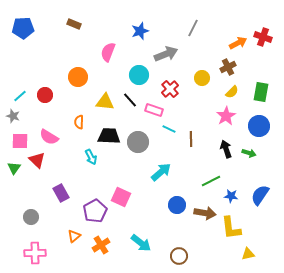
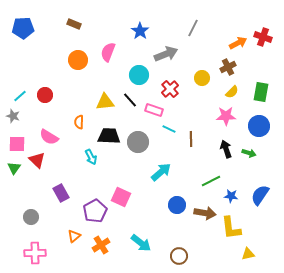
blue star at (140, 31): rotated 18 degrees counterclockwise
orange circle at (78, 77): moved 17 px up
yellow triangle at (105, 102): rotated 12 degrees counterclockwise
pink star at (226, 116): rotated 30 degrees clockwise
pink square at (20, 141): moved 3 px left, 3 px down
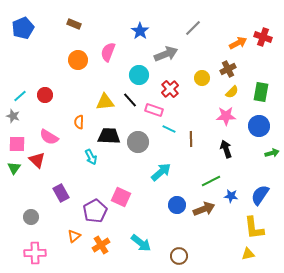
blue pentagon at (23, 28): rotated 20 degrees counterclockwise
gray line at (193, 28): rotated 18 degrees clockwise
brown cross at (228, 67): moved 2 px down
green arrow at (249, 153): moved 23 px right; rotated 32 degrees counterclockwise
brown arrow at (205, 213): moved 1 px left, 4 px up; rotated 30 degrees counterclockwise
yellow L-shape at (231, 228): moved 23 px right
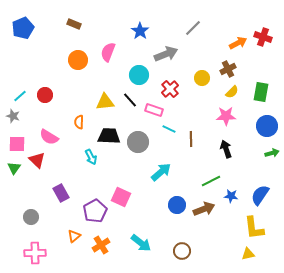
blue circle at (259, 126): moved 8 px right
brown circle at (179, 256): moved 3 px right, 5 px up
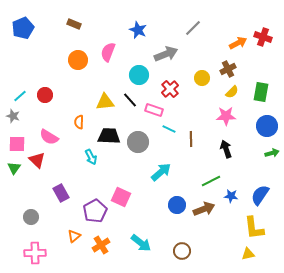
blue star at (140, 31): moved 2 px left, 1 px up; rotated 12 degrees counterclockwise
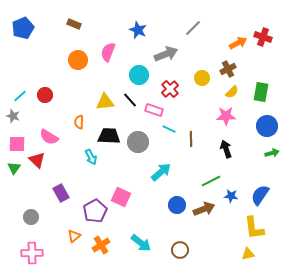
brown circle at (182, 251): moved 2 px left, 1 px up
pink cross at (35, 253): moved 3 px left
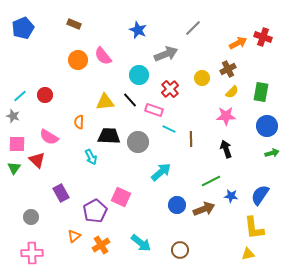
pink semicircle at (108, 52): moved 5 px left, 4 px down; rotated 60 degrees counterclockwise
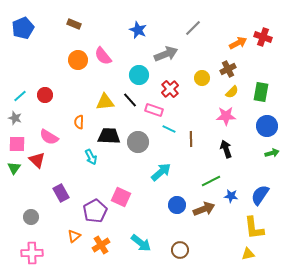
gray star at (13, 116): moved 2 px right, 2 px down
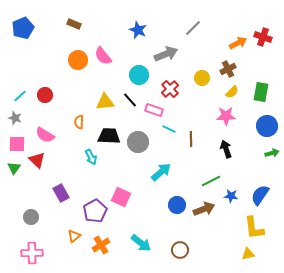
pink semicircle at (49, 137): moved 4 px left, 2 px up
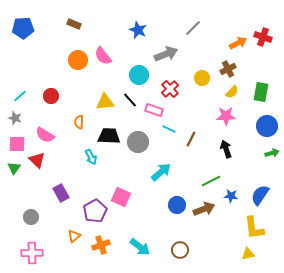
blue pentagon at (23, 28): rotated 20 degrees clockwise
red circle at (45, 95): moved 6 px right, 1 px down
brown line at (191, 139): rotated 28 degrees clockwise
cyan arrow at (141, 243): moved 1 px left, 4 px down
orange cross at (101, 245): rotated 12 degrees clockwise
